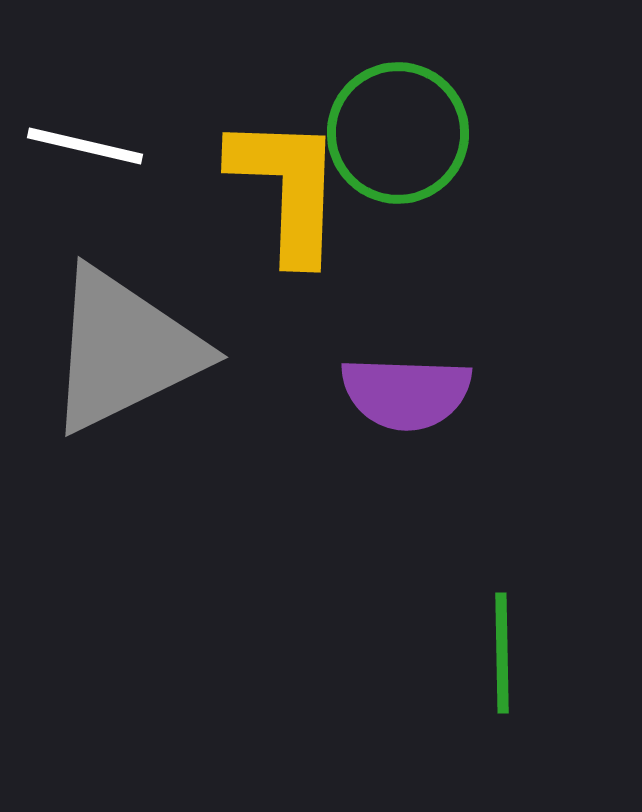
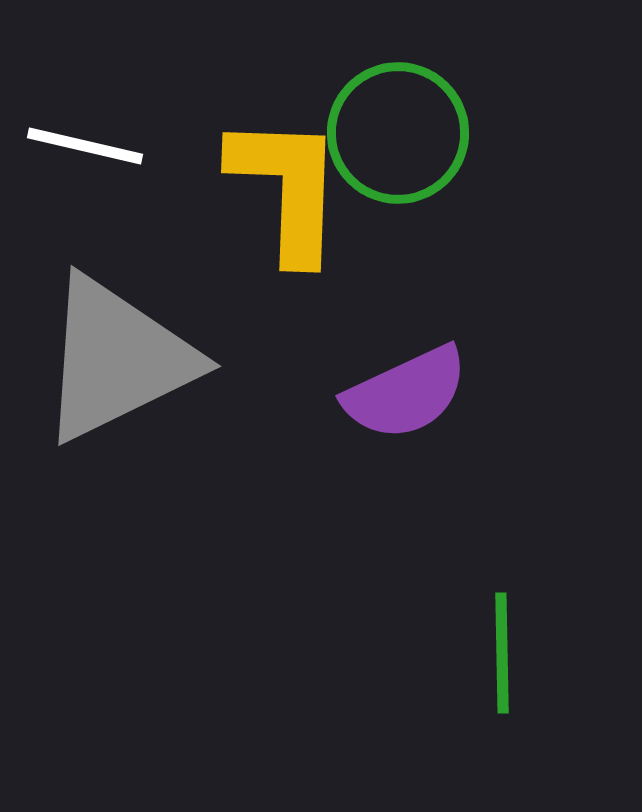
gray triangle: moved 7 px left, 9 px down
purple semicircle: rotated 27 degrees counterclockwise
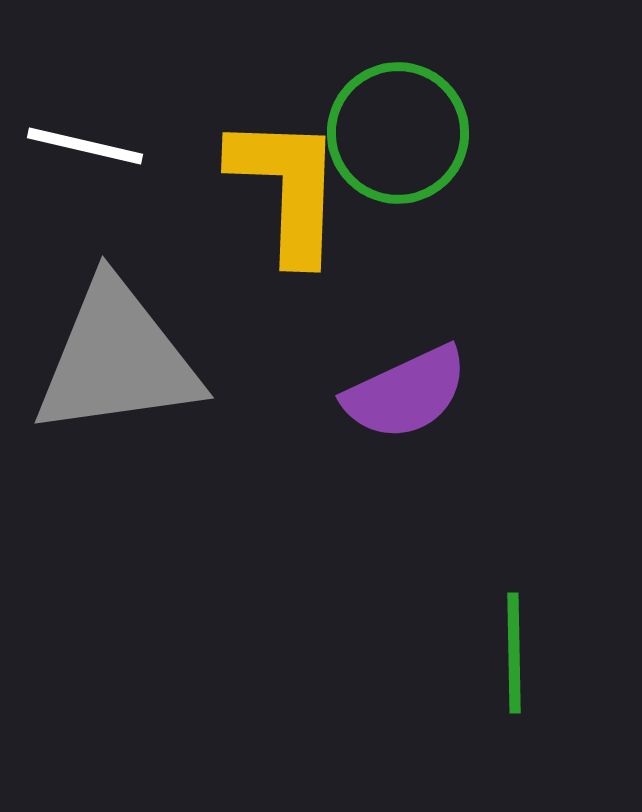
gray triangle: rotated 18 degrees clockwise
green line: moved 12 px right
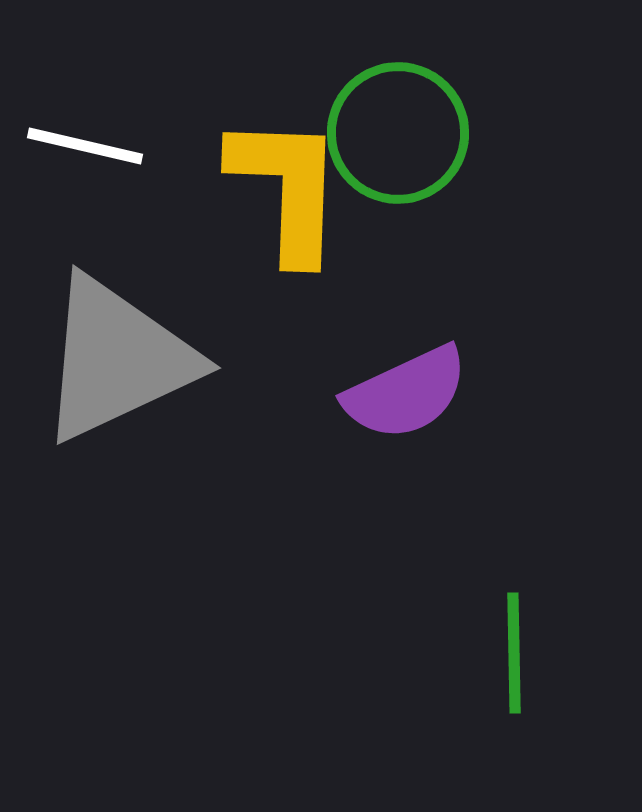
gray triangle: rotated 17 degrees counterclockwise
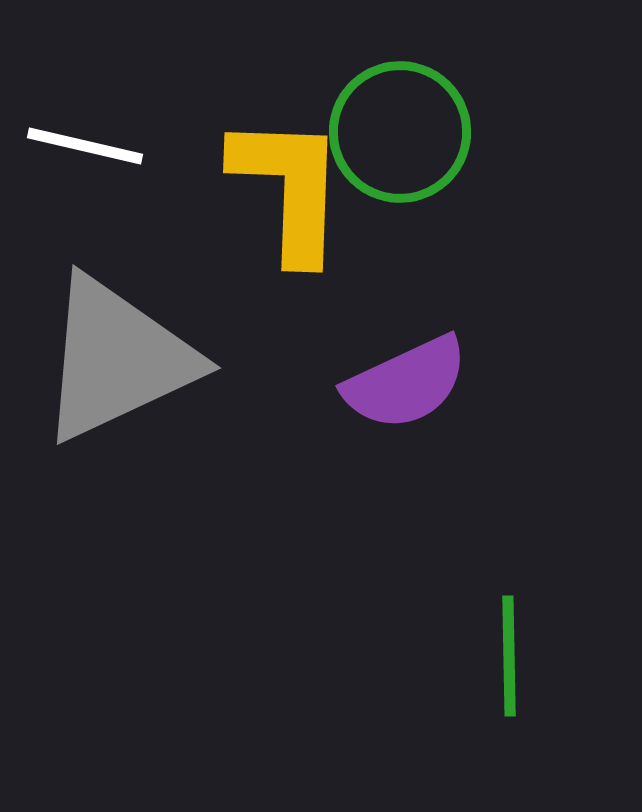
green circle: moved 2 px right, 1 px up
yellow L-shape: moved 2 px right
purple semicircle: moved 10 px up
green line: moved 5 px left, 3 px down
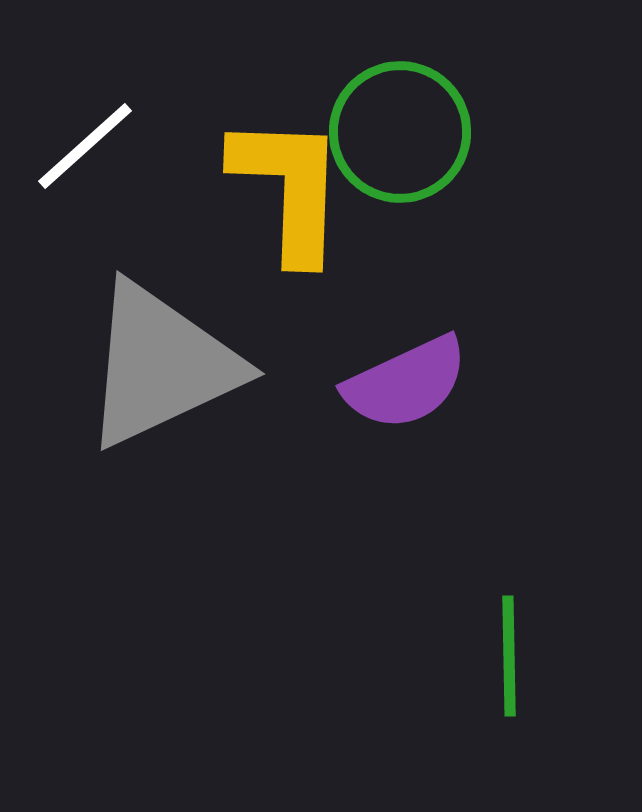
white line: rotated 55 degrees counterclockwise
gray triangle: moved 44 px right, 6 px down
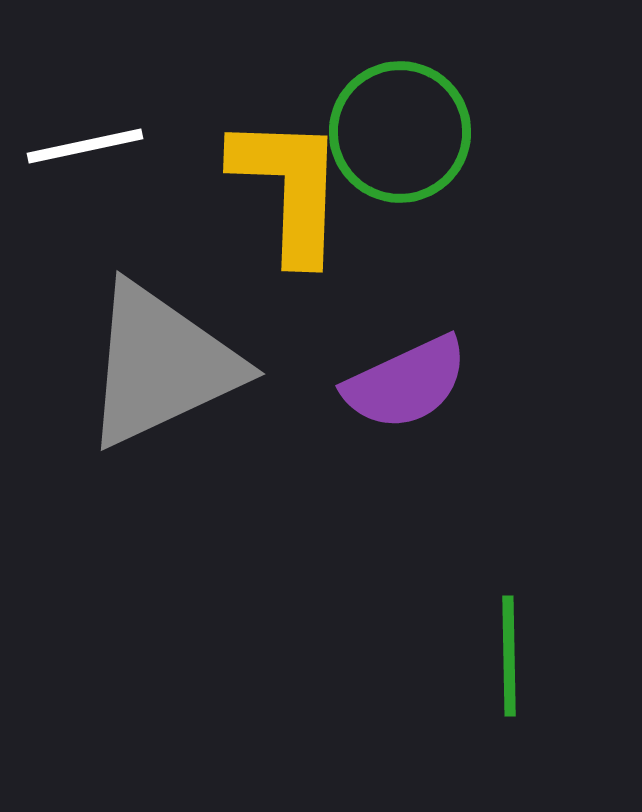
white line: rotated 30 degrees clockwise
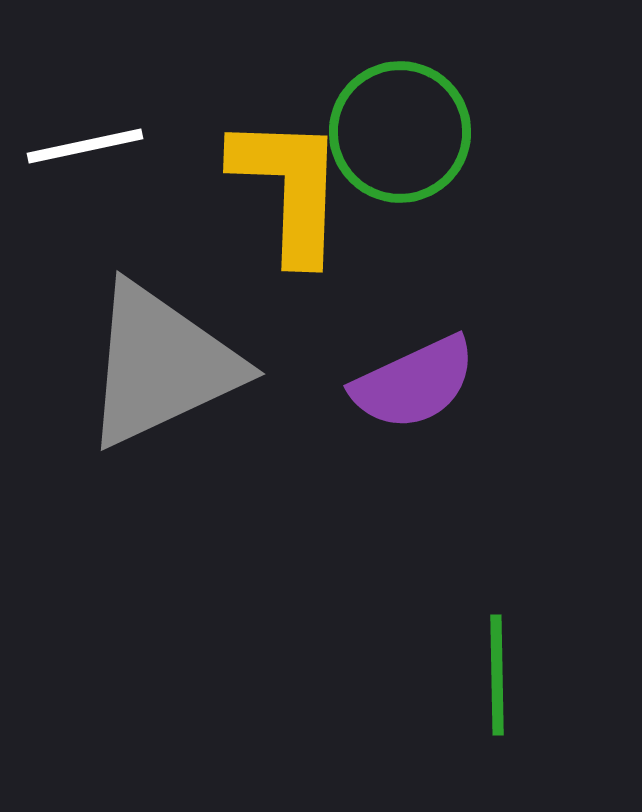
purple semicircle: moved 8 px right
green line: moved 12 px left, 19 px down
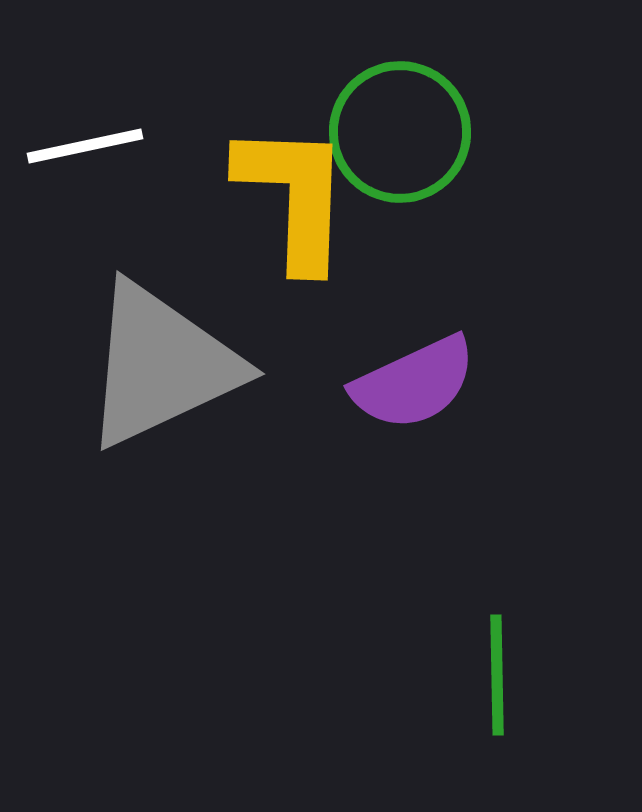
yellow L-shape: moved 5 px right, 8 px down
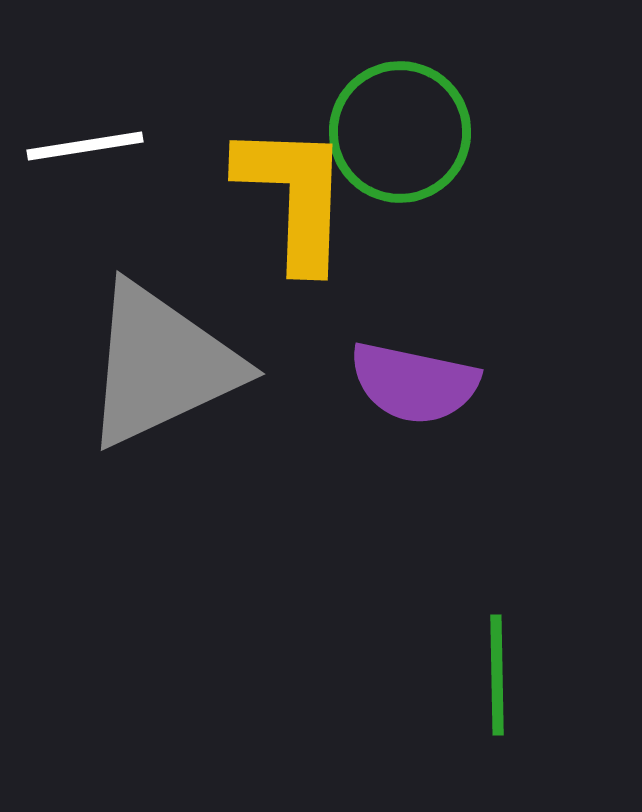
white line: rotated 3 degrees clockwise
purple semicircle: rotated 37 degrees clockwise
